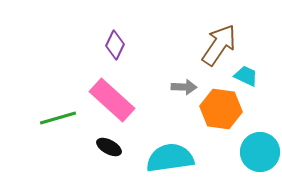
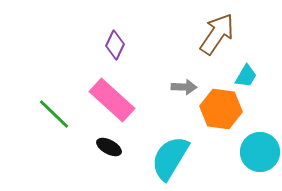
brown arrow: moved 2 px left, 11 px up
cyan trapezoid: rotated 95 degrees clockwise
green line: moved 4 px left, 4 px up; rotated 60 degrees clockwise
cyan semicircle: rotated 51 degrees counterclockwise
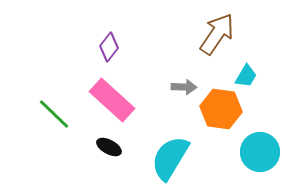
purple diamond: moved 6 px left, 2 px down; rotated 12 degrees clockwise
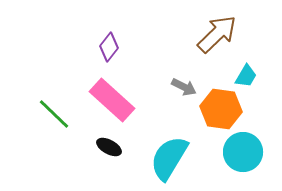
brown arrow: rotated 12 degrees clockwise
gray arrow: rotated 25 degrees clockwise
cyan circle: moved 17 px left
cyan semicircle: moved 1 px left
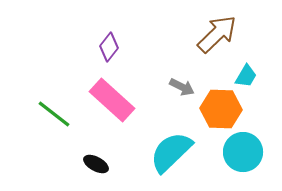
gray arrow: moved 2 px left
orange hexagon: rotated 6 degrees counterclockwise
green line: rotated 6 degrees counterclockwise
black ellipse: moved 13 px left, 17 px down
cyan semicircle: moved 2 px right, 6 px up; rotated 15 degrees clockwise
